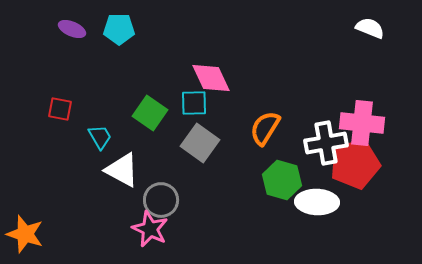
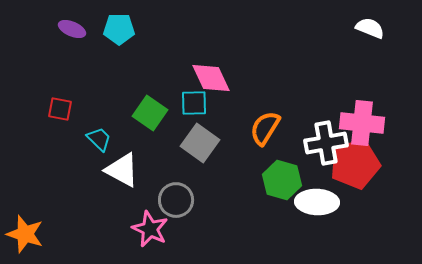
cyan trapezoid: moved 1 px left, 2 px down; rotated 16 degrees counterclockwise
gray circle: moved 15 px right
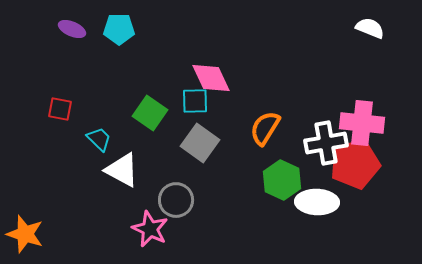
cyan square: moved 1 px right, 2 px up
green hexagon: rotated 9 degrees clockwise
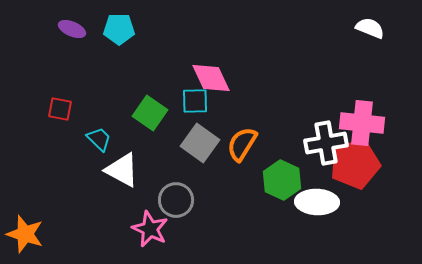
orange semicircle: moved 23 px left, 16 px down
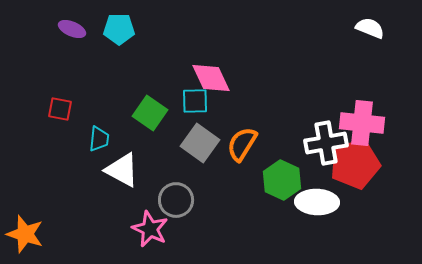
cyan trapezoid: rotated 52 degrees clockwise
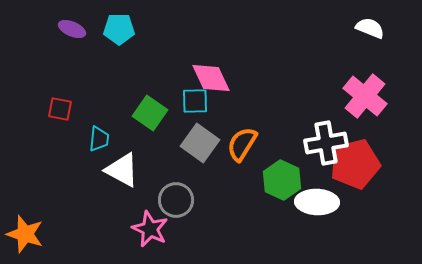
pink cross: moved 3 px right, 27 px up; rotated 33 degrees clockwise
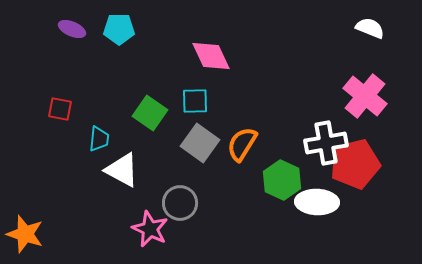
pink diamond: moved 22 px up
gray circle: moved 4 px right, 3 px down
